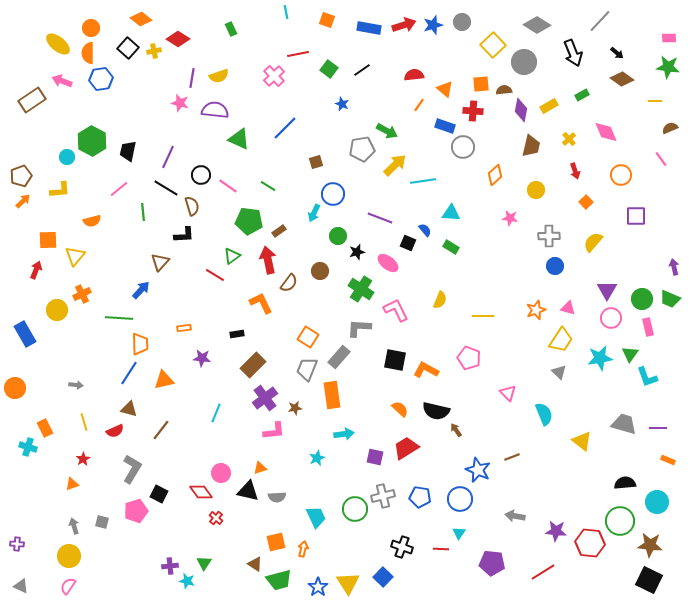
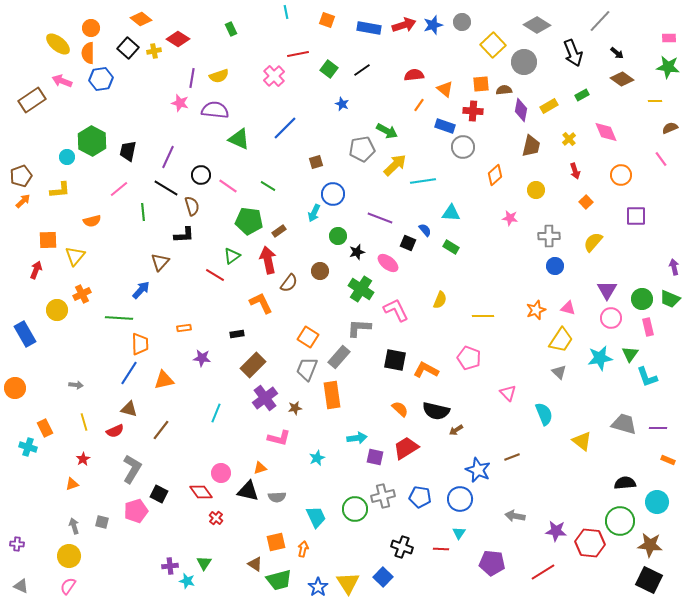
brown arrow at (456, 430): rotated 88 degrees counterclockwise
pink L-shape at (274, 431): moved 5 px right, 7 px down; rotated 20 degrees clockwise
cyan arrow at (344, 434): moved 13 px right, 4 px down
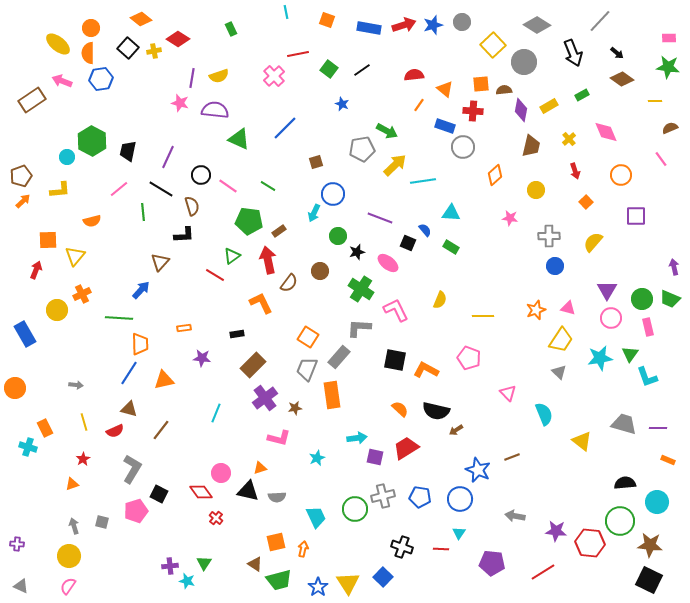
black line at (166, 188): moved 5 px left, 1 px down
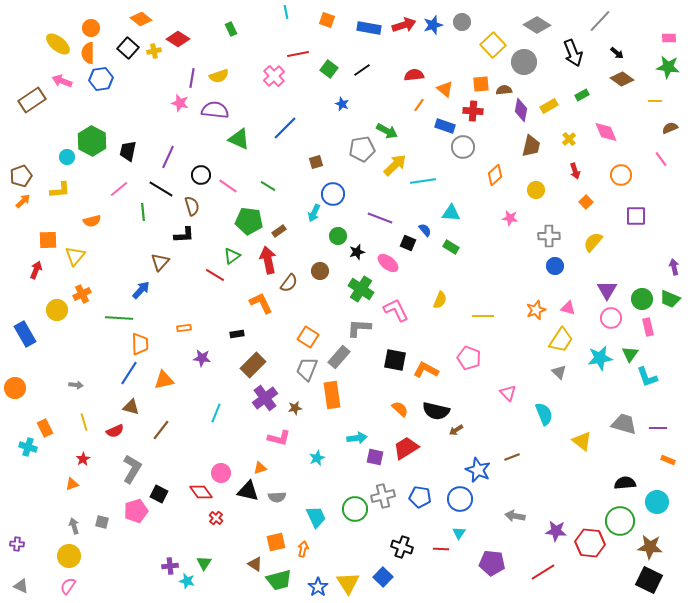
brown triangle at (129, 409): moved 2 px right, 2 px up
brown star at (650, 545): moved 2 px down
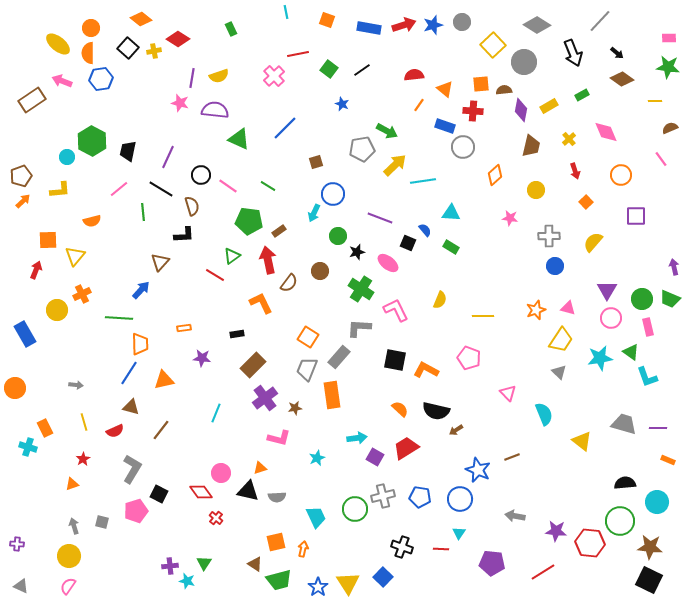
green triangle at (630, 354): moved 1 px right, 2 px up; rotated 30 degrees counterclockwise
purple square at (375, 457): rotated 18 degrees clockwise
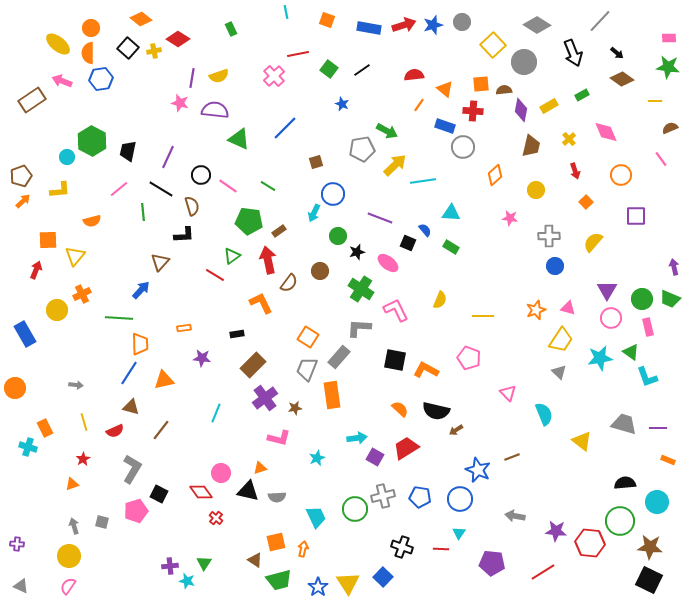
brown triangle at (255, 564): moved 4 px up
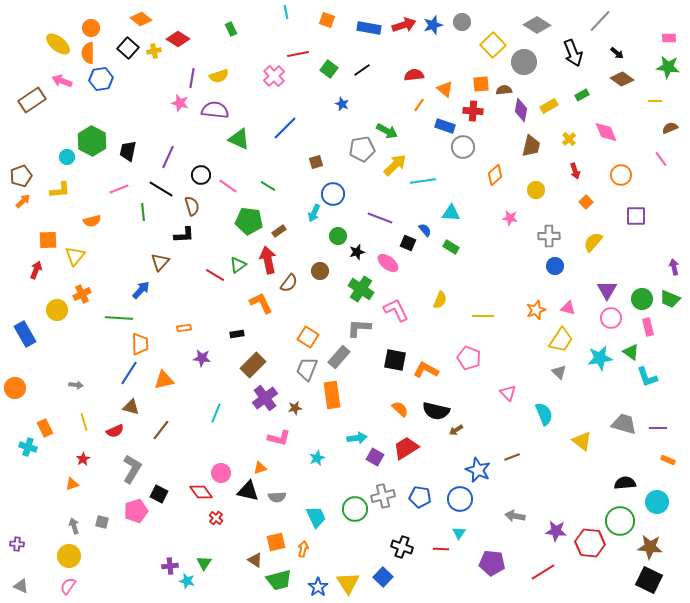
pink line at (119, 189): rotated 18 degrees clockwise
green triangle at (232, 256): moved 6 px right, 9 px down
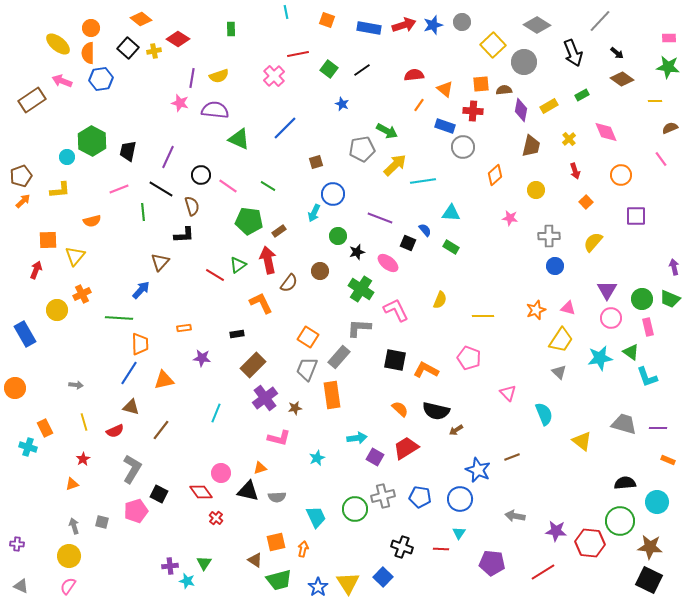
green rectangle at (231, 29): rotated 24 degrees clockwise
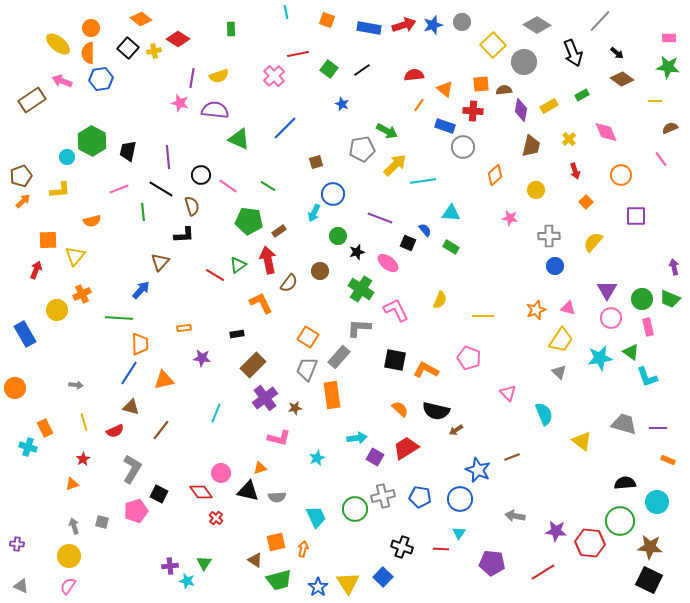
purple line at (168, 157): rotated 30 degrees counterclockwise
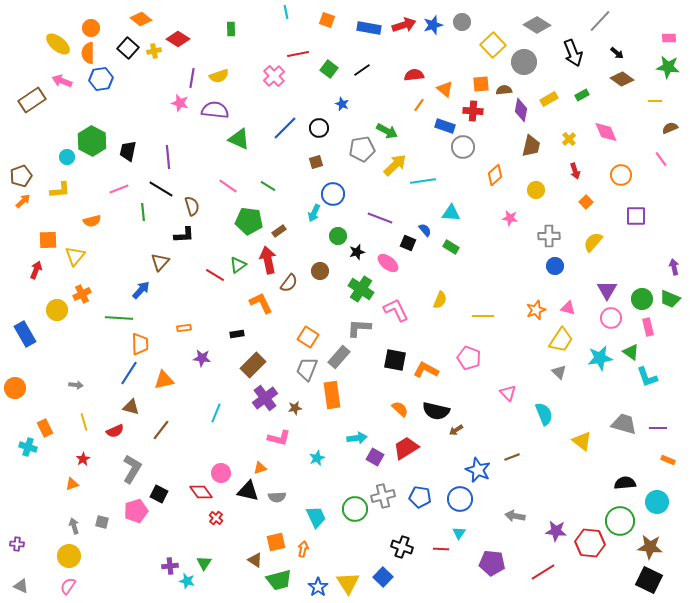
yellow rectangle at (549, 106): moved 7 px up
black circle at (201, 175): moved 118 px right, 47 px up
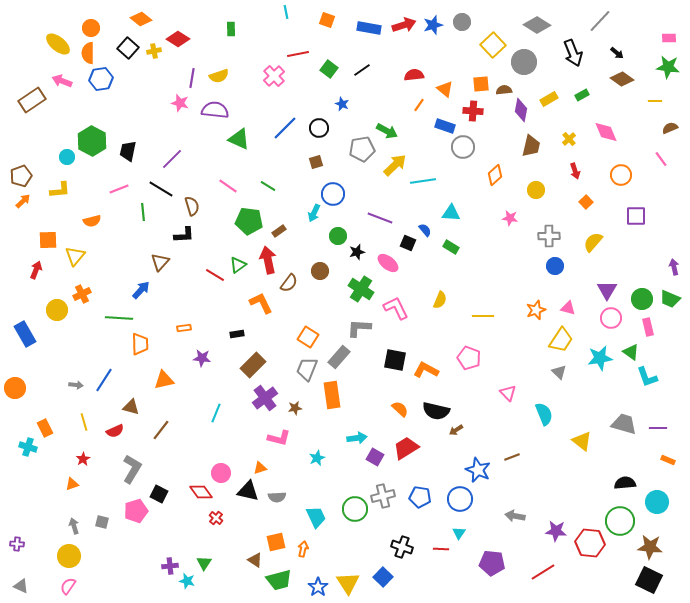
purple line at (168, 157): moved 4 px right, 2 px down; rotated 50 degrees clockwise
pink L-shape at (396, 310): moved 2 px up
blue line at (129, 373): moved 25 px left, 7 px down
